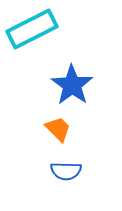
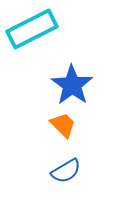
orange trapezoid: moved 5 px right, 4 px up
blue semicircle: rotated 32 degrees counterclockwise
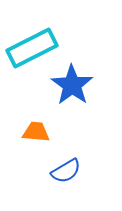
cyan rectangle: moved 19 px down
orange trapezoid: moved 27 px left, 7 px down; rotated 40 degrees counterclockwise
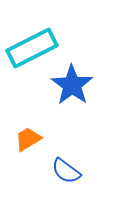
orange trapezoid: moved 8 px left, 7 px down; rotated 36 degrees counterclockwise
blue semicircle: rotated 68 degrees clockwise
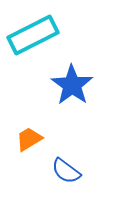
cyan rectangle: moved 1 px right, 13 px up
orange trapezoid: moved 1 px right
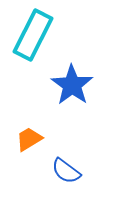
cyan rectangle: rotated 36 degrees counterclockwise
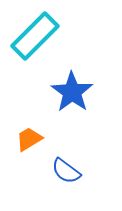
cyan rectangle: moved 2 px right, 1 px down; rotated 18 degrees clockwise
blue star: moved 7 px down
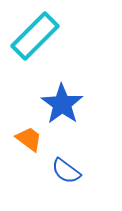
blue star: moved 10 px left, 12 px down
orange trapezoid: rotated 68 degrees clockwise
